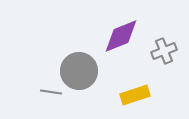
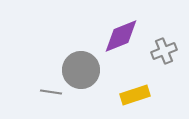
gray circle: moved 2 px right, 1 px up
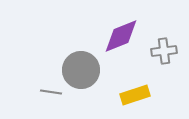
gray cross: rotated 15 degrees clockwise
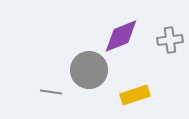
gray cross: moved 6 px right, 11 px up
gray circle: moved 8 px right
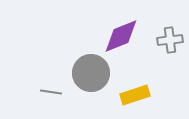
gray circle: moved 2 px right, 3 px down
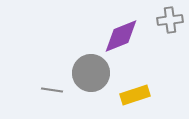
gray cross: moved 20 px up
gray line: moved 1 px right, 2 px up
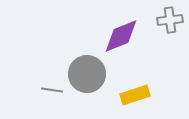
gray circle: moved 4 px left, 1 px down
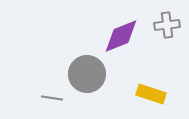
gray cross: moved 3 px left, 5 px down
gray line: moved 8 px down
yellow rectangle: moved 16 px right, 1 px up; rotated 36 degrees clockwise
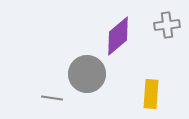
purple diamond: moved 3 px left; rotated 18 degrees counterclockwise
yellow rectangle: rotated 76 degrees clockwise
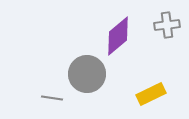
yellow rectangle: rotated 60 degrees clockwise
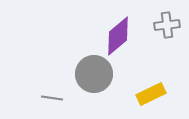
gray circle: moved 7 px right
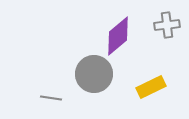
yellow rectangle: moved 7 px up
gray line: moved 1 px left
